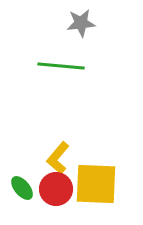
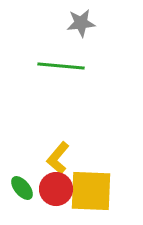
yellow square: moved 5 px left, 7 px down
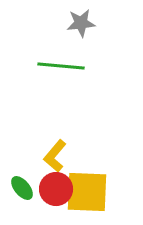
yellow L-shape: moved 3 px left, 2 px up
yellow square: moved 4 px left, 1 px down
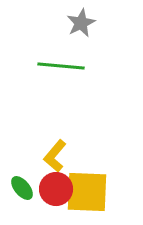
gray star: rotated 20 degrees counterclockwise
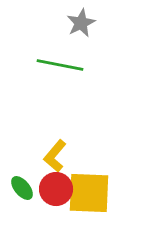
green line: moved 1 px left, 1 px up; rotated 6 degrees clockwise
yellow square: moved 2 px right, 1 px down
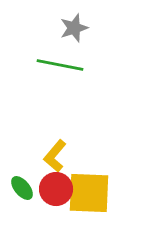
gray star: moved 7 px left, 5 px down; rotated 8 degrees clockwise
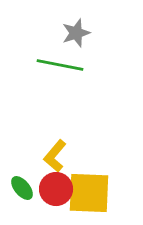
gray star: moved 2 px right, 5 px down
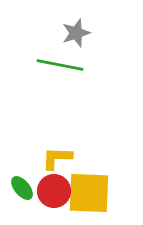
yellow L-shape: moved 2 px right, 2 px down; rotated 52 degrees clockwise
red circle: moved 2 px left, 2 px down
